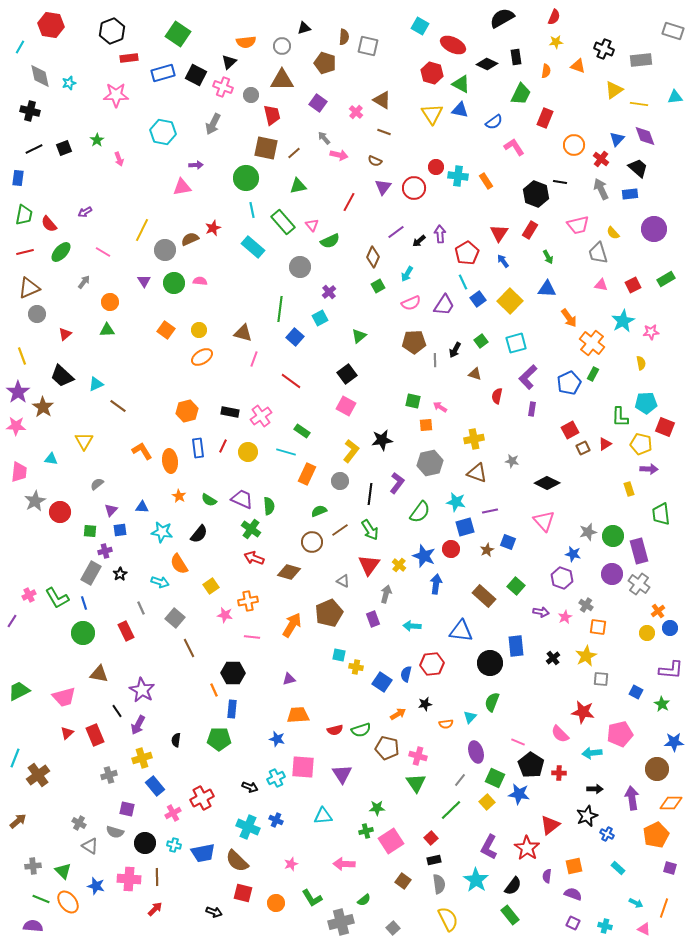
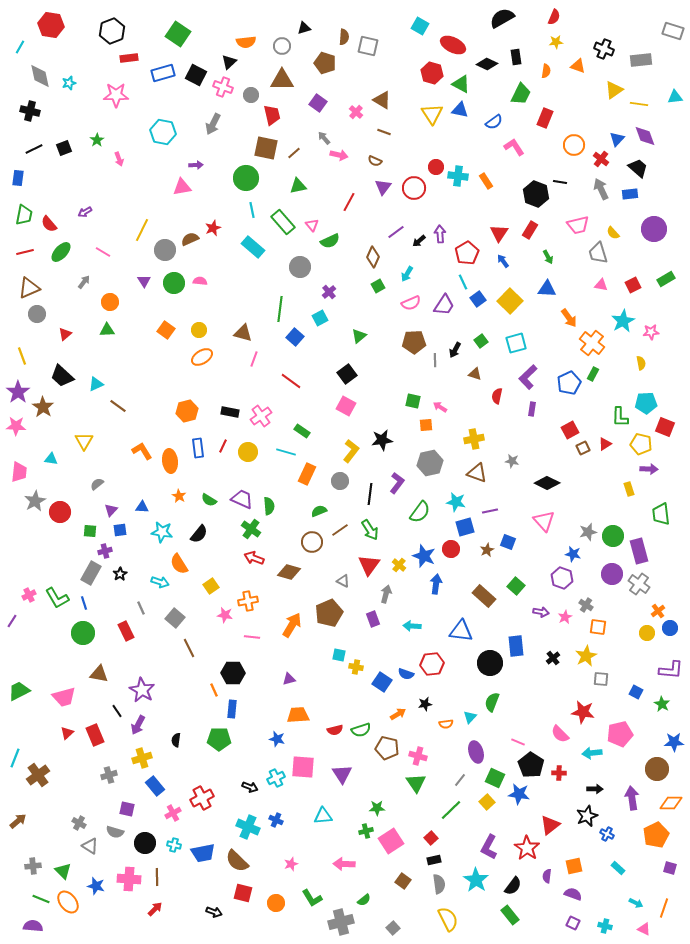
blue semicircle at (406, 674): rotated 84 degrees counterclockwise
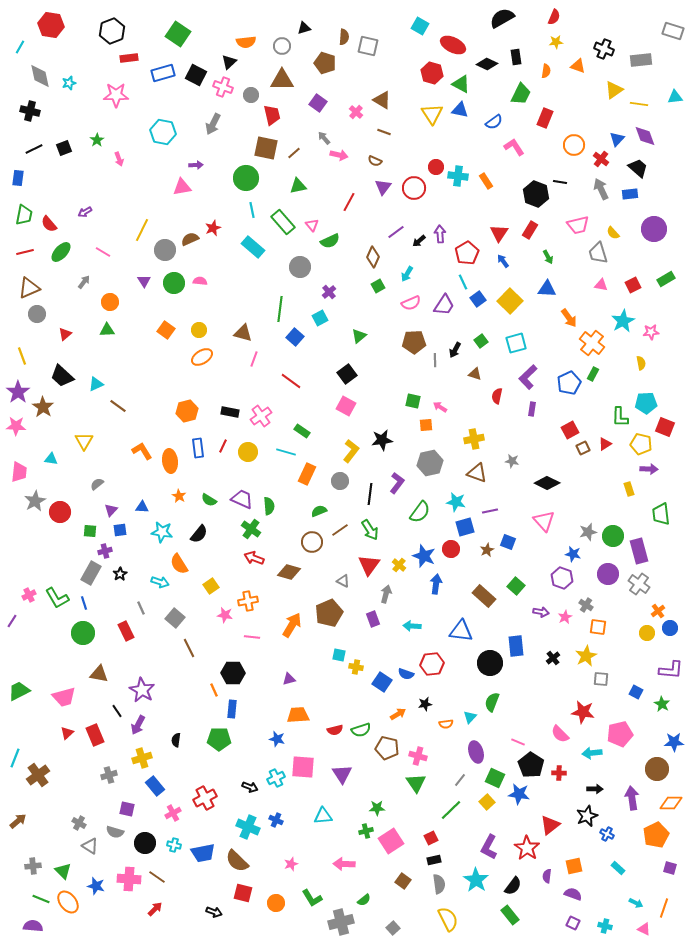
purple circle at (612, 574): moved 4 px left
red cross at (202, 798): moved 3 px right
red square at (431, 838): rotated 16 degrees clockwise
brown line at (157, 877): rotated 54 degrees counterclockwise
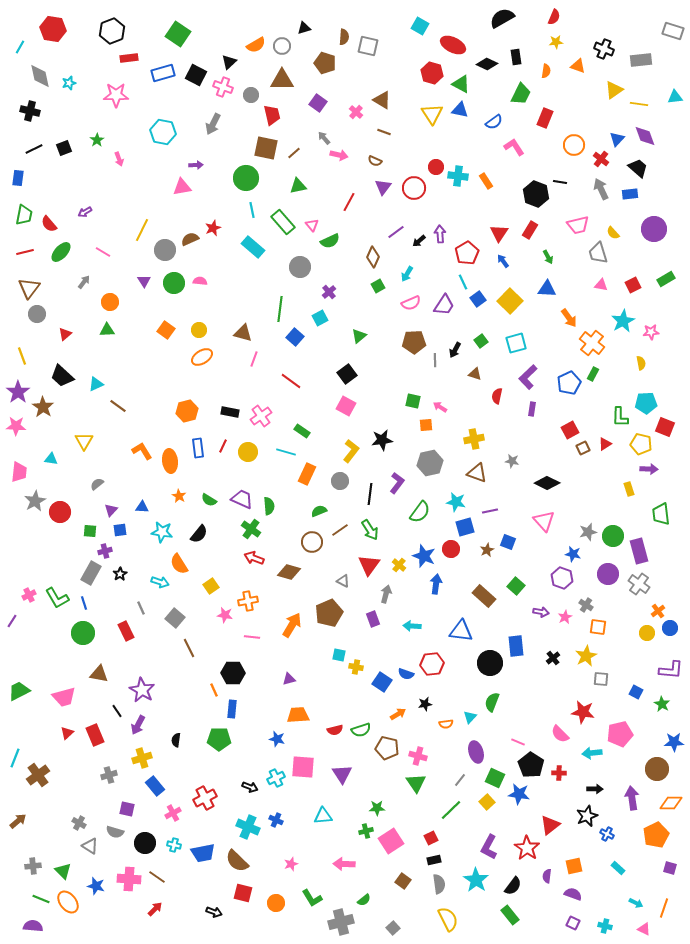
red hexagon at (51, 25): moved 2 px right, 4 px down
orange semicircle at (246, 42): moved 10 px right, 3 px down; rotated 24 degrees counterclockwise
brown triangle at (29, 288): rotated 30 degrees counterclockwise
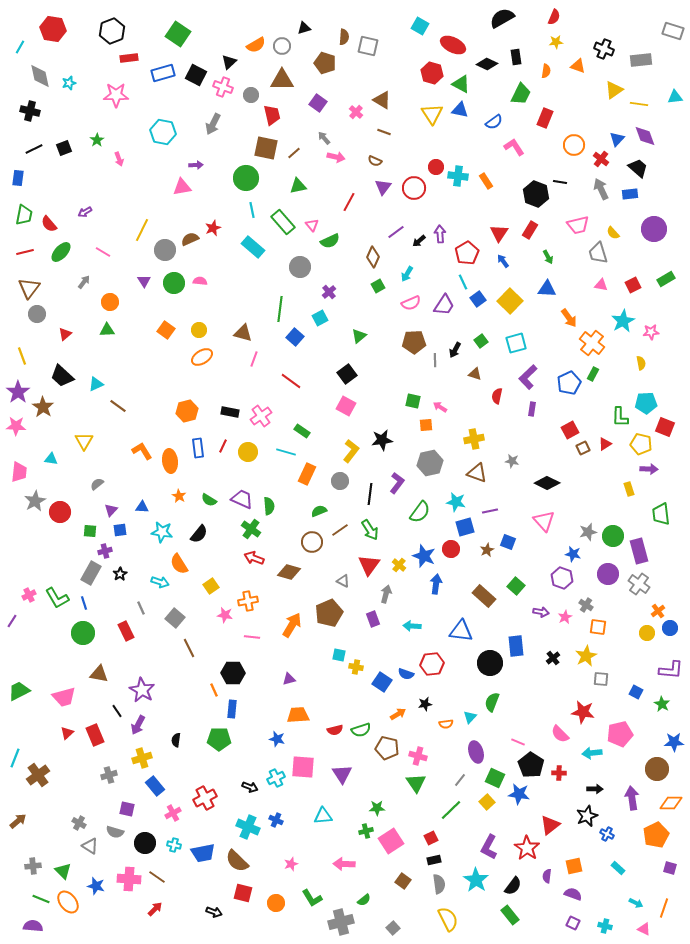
pink arrow at (339, 155): moved 3 px left, 2 px down
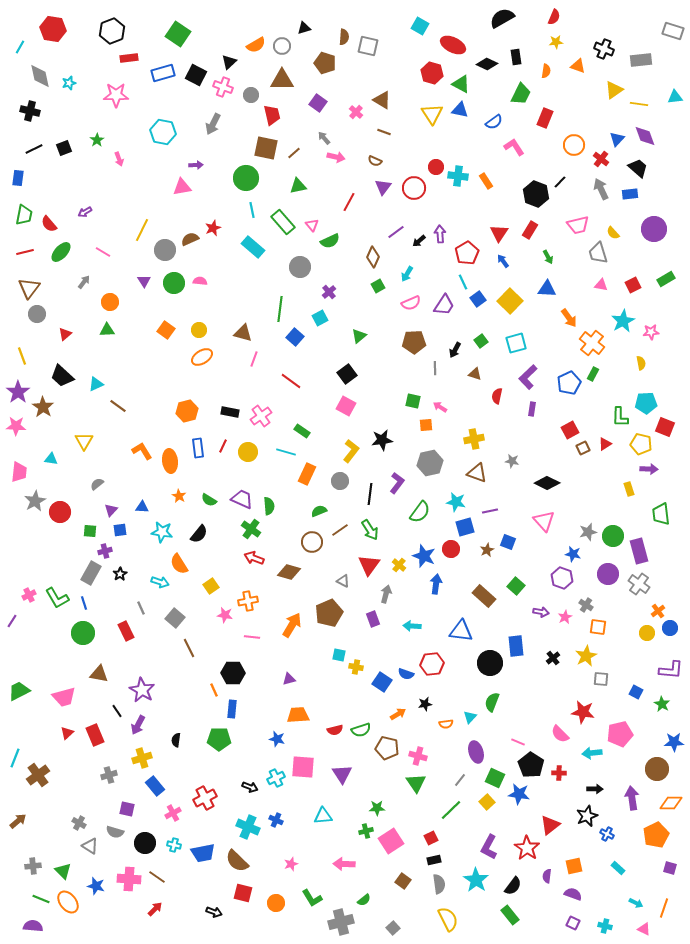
black line at (560, 182): rotated 56 degrees counterclockwise
gray line at (435, 360): moved 8 px down
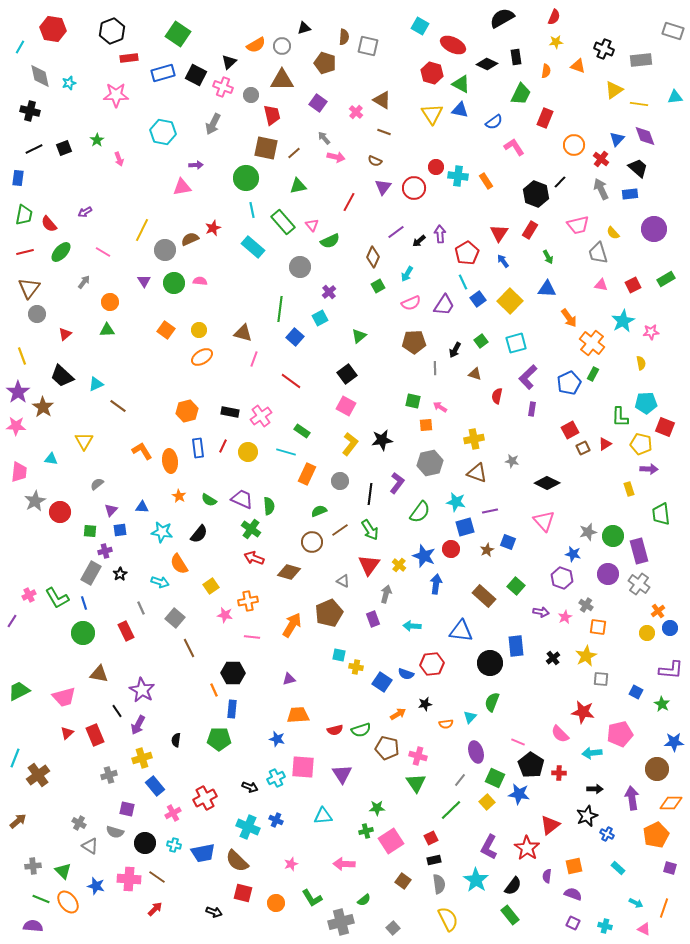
yellow L-shape at (351, 451): moved 1 px left, 7 px up
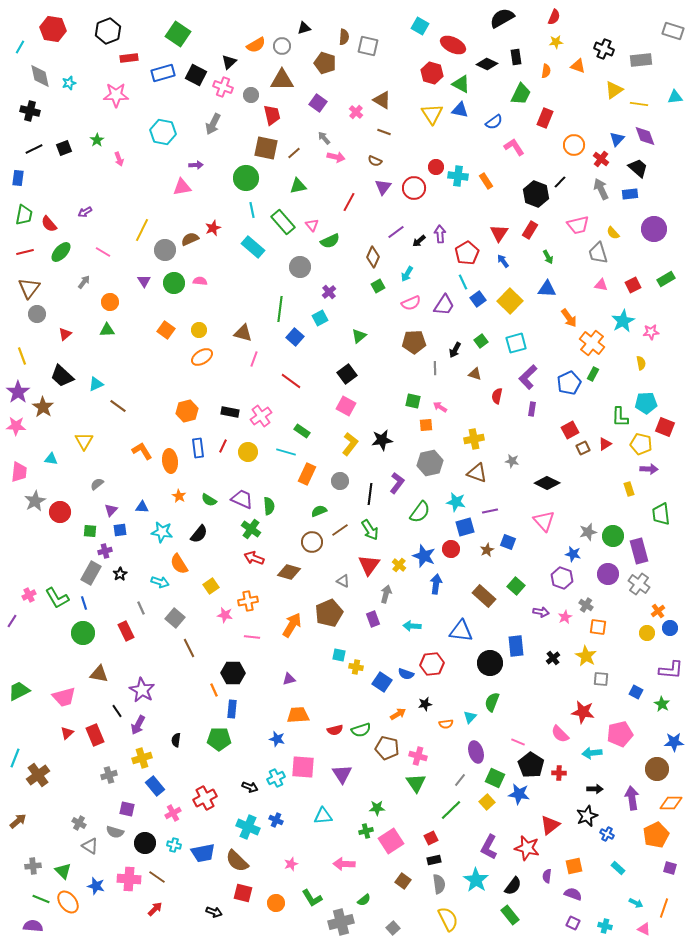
black hexagon at (112, 31): moved 4 px left
yellow star at (586, 656): rotated 15 degrees counterclockwise
red star at (527, 848): rotated 20 degrees counterclockwise
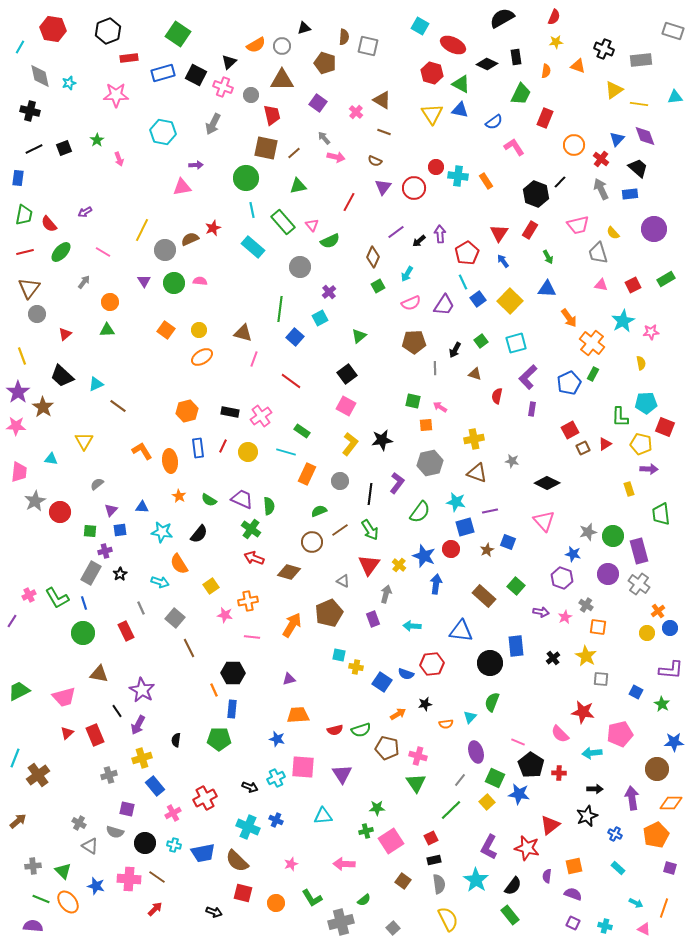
blue cross at (607, 834): moved 8 px right
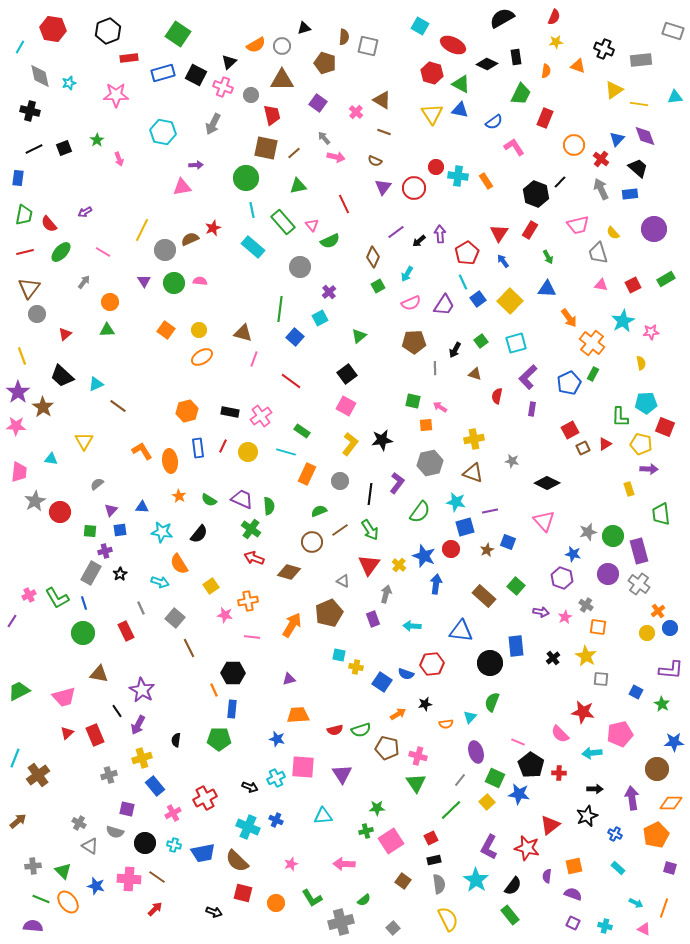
red line at (349, 202): moved 5 px left, 2 px down; rotated 54 degrees counterclockwise
brown triangle at (477, 473): moved 4 px left
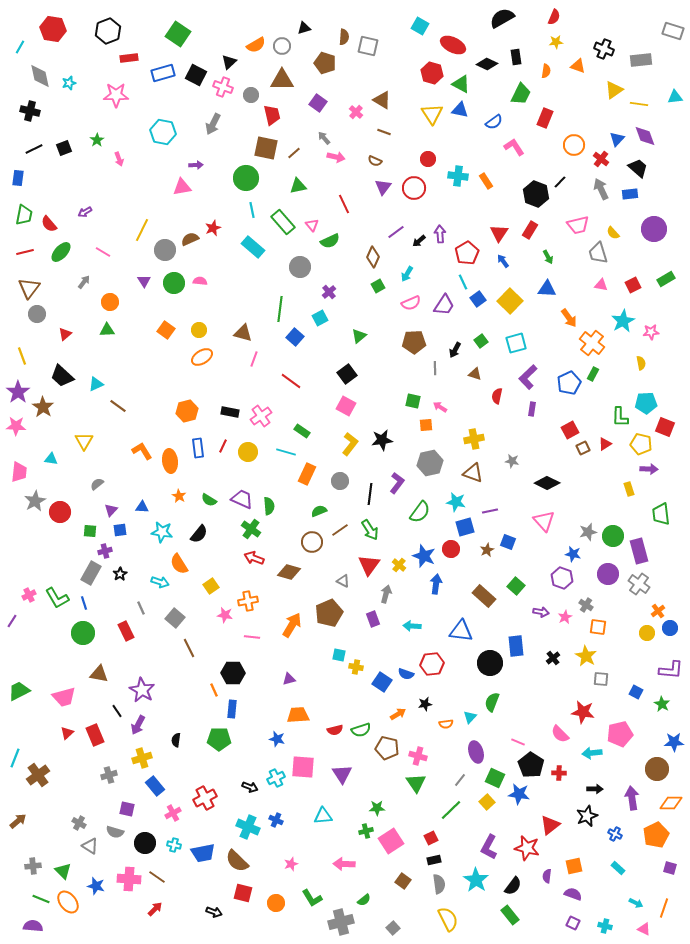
red circle at (436, 167): moved 8 px left, 8 px up
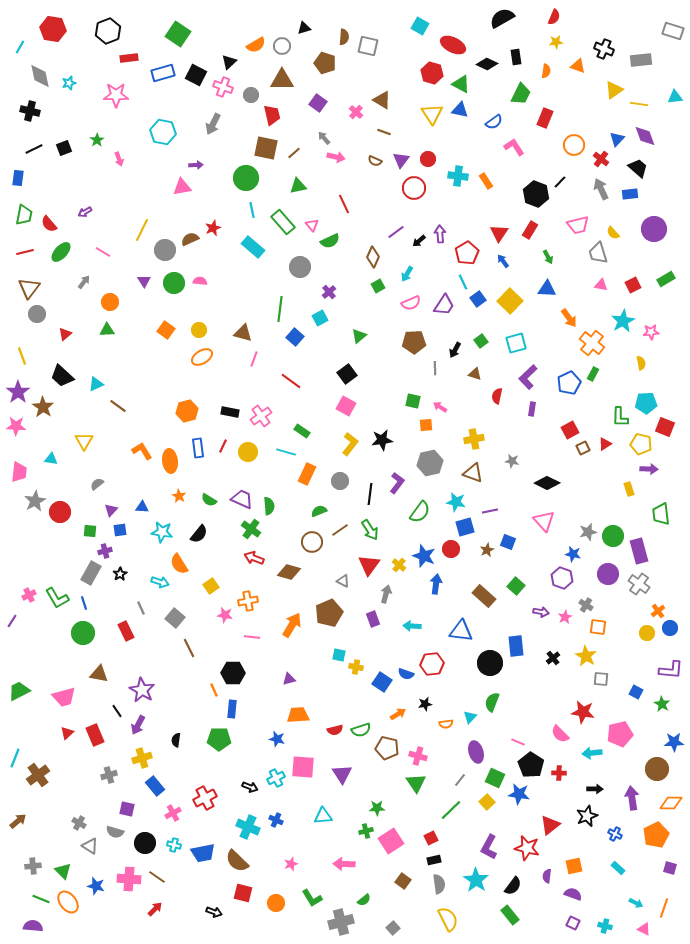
purple triangle at (383, 187): moved 18 px right, 27 px up
